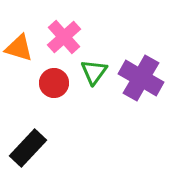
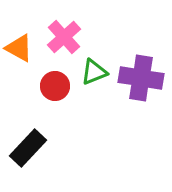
orange triangle: rotated 12 degrees clockwise
green triangle: rotated 32 degrees clockwise
purple cross: rotated 21 degrees counterclockwise
red circle: moved 1 px right, 3 px down
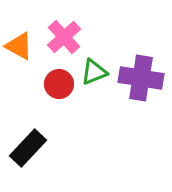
orange triangle: moved 2 px up
red circle: moved 4 px right, 2 px up
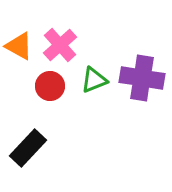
pink cross: moved 4 px left, 8 px down
green triangle: moved 8 px down
purple cross: moved 1 px right
red circle: moved 9 px left, 2 px down
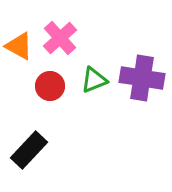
pink cross: moved 7 px up
black rectangle: moved 1 px right, 2 px down
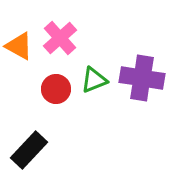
red circle: moved 6 px right, 3 px down
